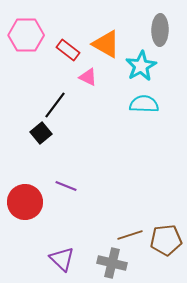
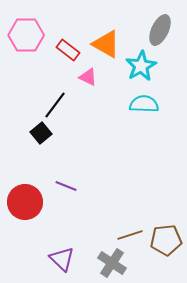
gray ellipse: rotated 24 degrees clockwise
gray cross: rotated 20 degrees clockwise
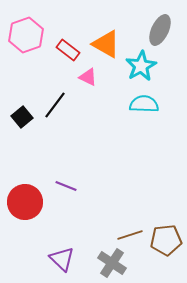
pink hexagon: rotated 20 degrees counterclockwise
black square: moved 19 px left, 16 px up
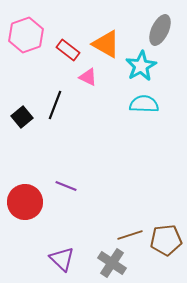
black line: rotated 16 degrees counterclockwise
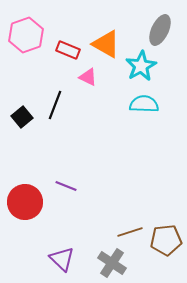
red rectangle: rotated 15 degrees counterclockwise
brown line: moved 3 px up
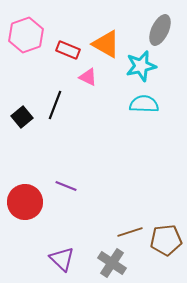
cyan star: rotated 16 degrees clockwise
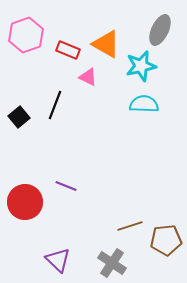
black square: moved 3 px left
brown line: moved 6 px up
purple triangle: moved 4 px left, 1 px down
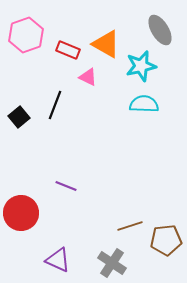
gray ellipse: rotated 56 degrees counterclockwise
red circle: moved 4 px left, 11 px down
purple triangle: rotated 20 degrees counterclockwise
